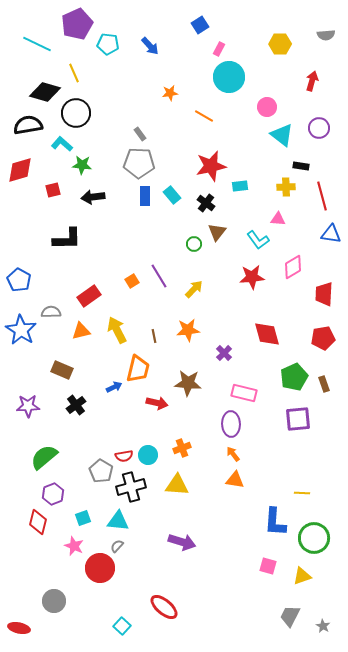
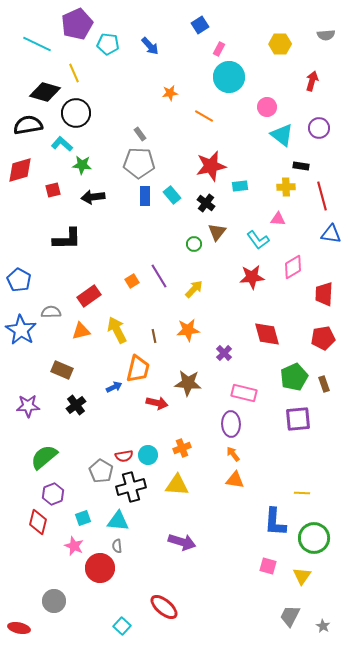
gray semicircle at (117, 546): rotated 48 degrees counterclockwise
yellow triangle at (302, 576): rotated 36 degrees counterclockwise
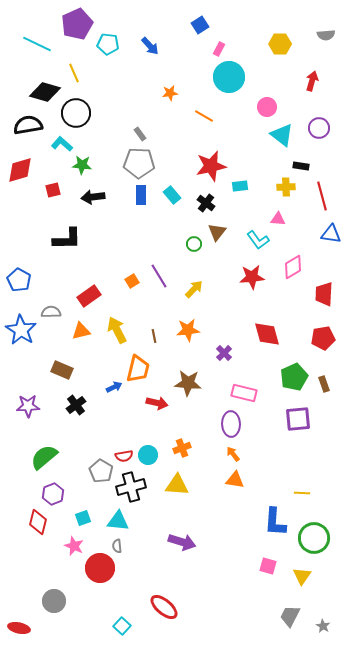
blue rectangle at (145, 196): moved 4 px left, 1 px up
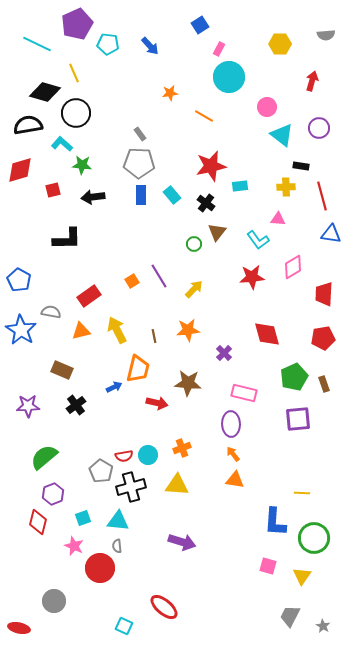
gray semicircle at (51, 312): rotated 12 degrees clockwise
cyan square at (122, 626): moved 2 px right; rotated 18 degrees counterclockwise
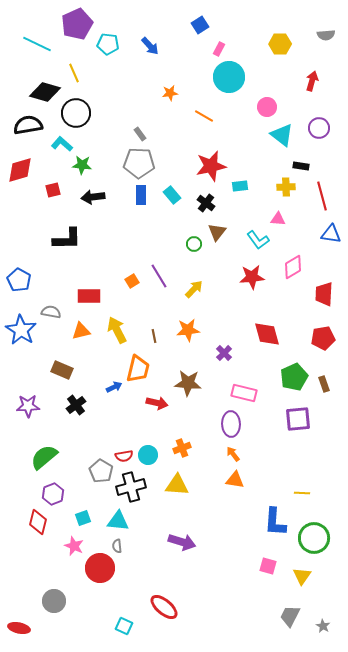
red rectangle at (89, 296): rotated 35 degrees clockwise
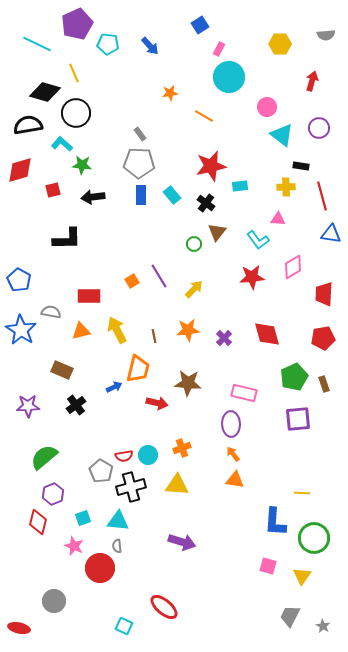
purple cross at (224, 353): moved 15 px up
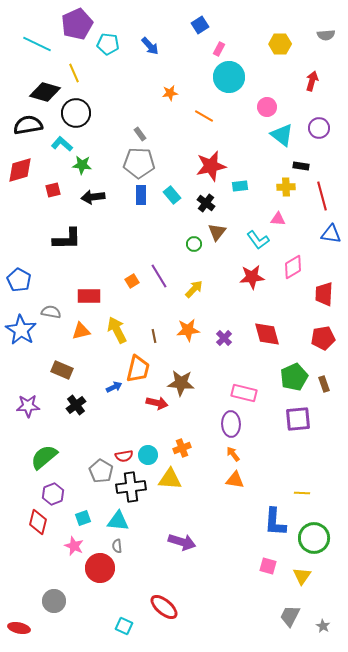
brown star at (188, 383): moved 7 px left
yellow triangle at (177, 485): moved 7 px left, 6 px up
black cross at (131, 487): rotated 8 degrees clockwise
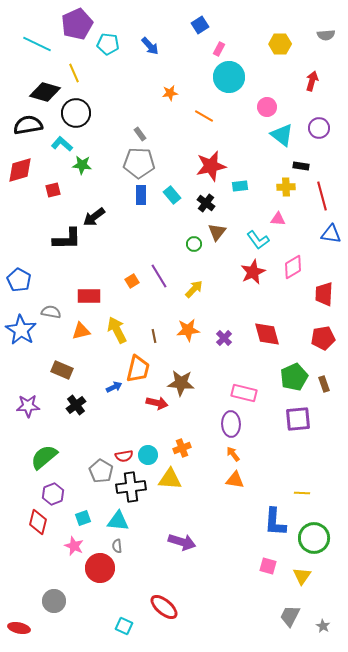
black arrow at (93, 197): moved 1 px right, 20 px down; rotated 30 degrees counterclockwise
red star at (252, 277): moved 1 px right, 5 px up; rotated 20 degrees counterclockwise
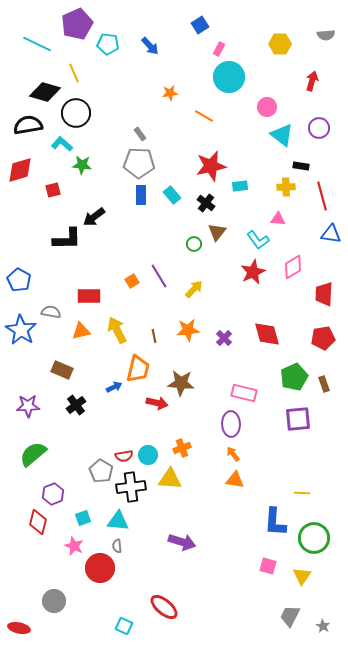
green semicircle at (44, 457): moved 11 px left, 3 px up
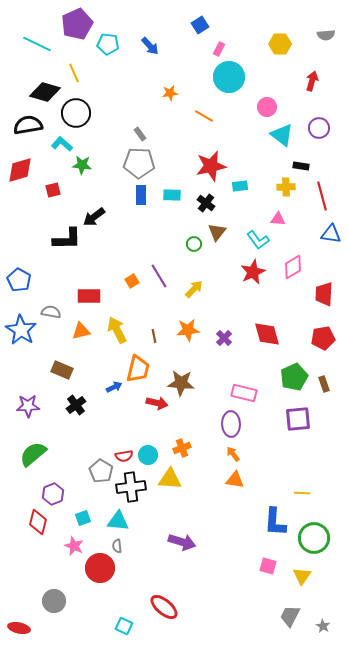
cyan rectangle at (172, 195): rotated 48 degrees counterclockwise
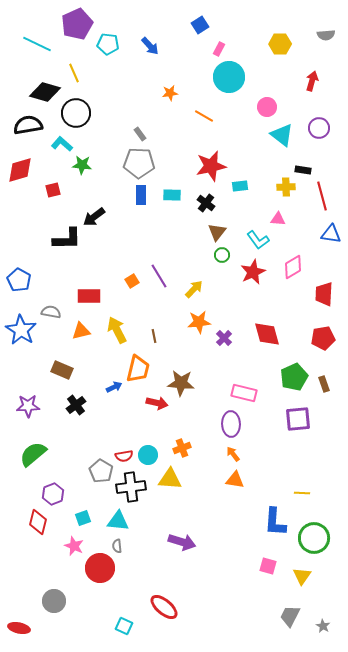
black rectangle at (301, 166): moved 2 px right, 4 px down
green circle at (194, 244): moved 28 px right, 11 px down
orange star at (188, 330): moved 11 px right, 8 px up
